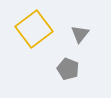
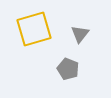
yellow square: rotated 21 degrees clockwise
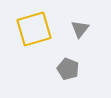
gray triangle: moved 5 px up
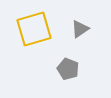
gray triangle: rotated 18 degrees clockwise
